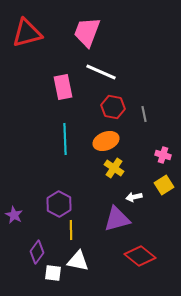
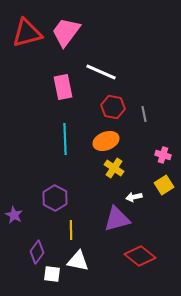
pink trapezoid: moved 21 px left; rotated 16 degrees clockwise
purple hexagon: moved 4 px left, 6 px up
white square: moved 1 px left, 1 px down
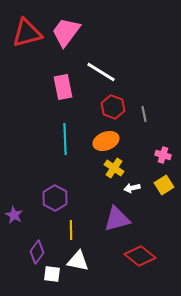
white line: rotated 8 degrees clockwise
red hexagon: rotated 10 degrees clockwise
white arrow: moved 2 px left, 9 px up
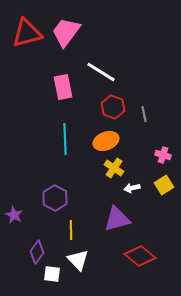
white triangle: moved 1 px up; rotated 35 degrees clockwise
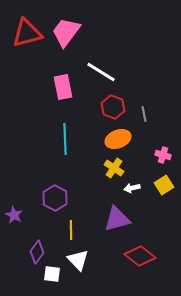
orange ellipse: moved 12 px right, 2 px up
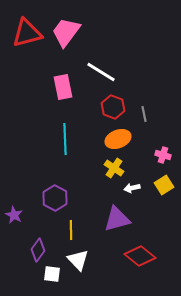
purple diamond: moved 1 px right, 2 px up
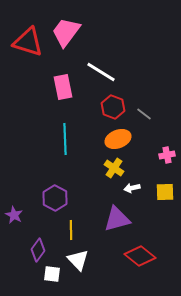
red triangle: moved 1 px right, 9 px down; rotated 32 degrees clockwise
gray line: rotated 42 degrees counterclockwise
pink cross: moved 4 px right; rotated 28 degrees counterclockwise
yellow square: moved 1 px right, 7 px down; rotated 30 degrees clockwise
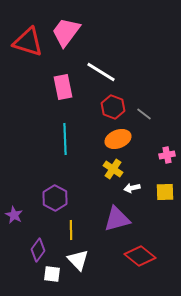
yellow cross: moved 1 px left, 1 px down
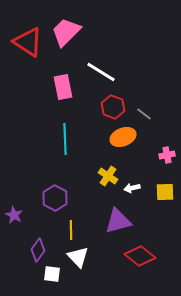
pink trapezoid: rotated 8 degrees clockwise
red triangle: rotated 16 degrees clockwise
orange ellipse: moved 5 px right, 2 px up
yellow cross: moved 5 px left, 7 px down
purple triangle: moved 1 px right, 2 px down
white triangle: moved 3 px up
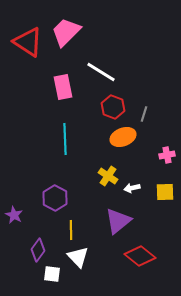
gray line: rotated 70 degrees clockwise
purple triangle: rotated 24 degrees counterclockwise
